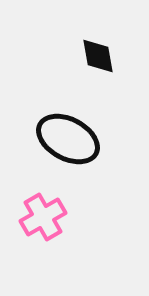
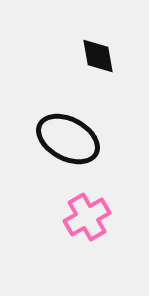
pink cross: moved 44 px right
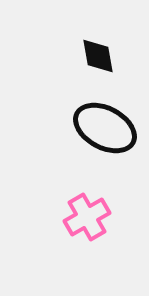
black ellipse: moved 37 px right, 11 px up
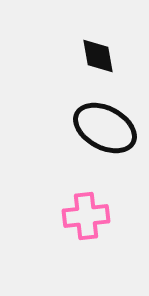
pink cross: moved 1 px left, 1 px up; rotated 24 degrees clockwise
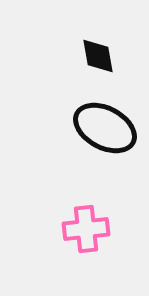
pink cross: moved 13 px down
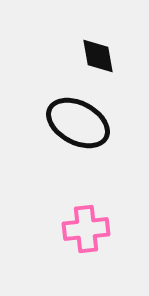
black ellipse: moved 27 px left, 5 px up
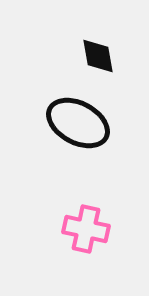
pink cross: rotated 18 degrees clockwise
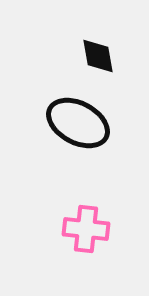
pink cross: rotated 6 degrees counterclockwise
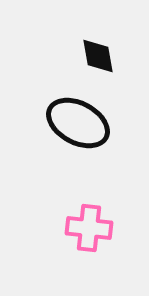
pink cross: moved 3 px right, 1 px up
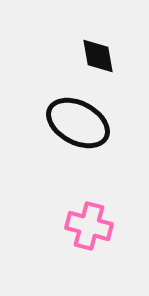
pink cross: moved 2 px up; rotated 9 degrees clockwise
